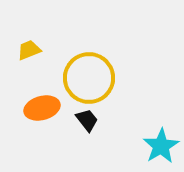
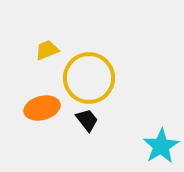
yellow trapezoid: moved 18 px right
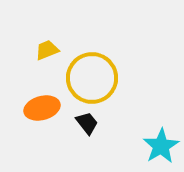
yellow circle: moved 3 px right
black trapezoid: moved 3 px down
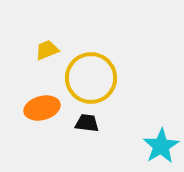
yellow circle: moved 1 px left
black trapezoid: rotated 45 degrees counterclockwise
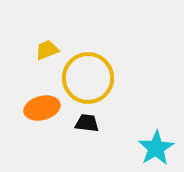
yellow circle: moved 3 px left
cyan star: moved 5 px left, 2 px down
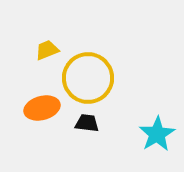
cyan star: moved 1 px right, 14 px up
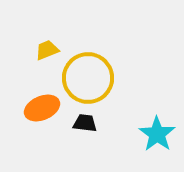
orange ellipse: rotated 8 degrees counterclockwise
black trapezoid: moved 2 px left
cyan star: rotated 6 degrees counterclockwise
